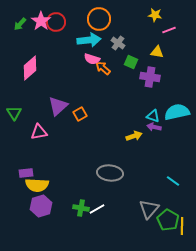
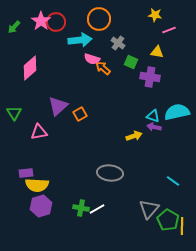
green arrow: moved 6 px left, 3 px down
cyan arrow: moved 9 px left
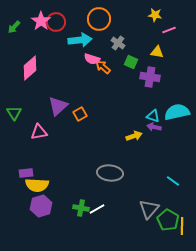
orange arrow: moved 1 px up
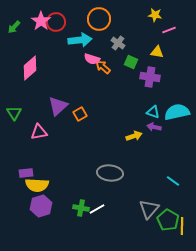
cyan triangle: moved 4 px up
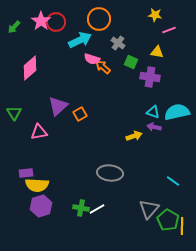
cyan arrow: rotated 20 degrees counterclockwise
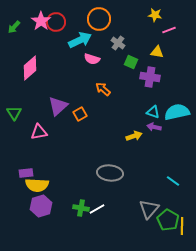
orange arrow: moved 22 px down
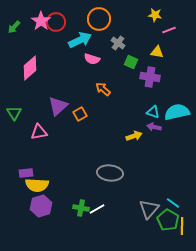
cyan line: moved 22 px down
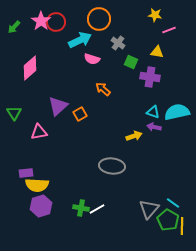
gray ellipse: moved 2 px right, 7 px up
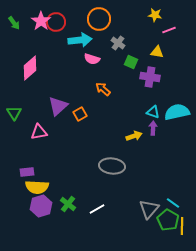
green arrow: moved 4 px up; rotated 80 degrees counterclockwise
cyan arrow: rotated 20 degrees clockwise
purple arrow: moved 1 px left, 1 px down; rotated 80 degrees clockwise
purple rectangle: moved 1 px right, 1 px up
yellow semicircle: moved 2 px down
green cross: moved 13 px left, 4 px up; rotated 28 degrees clockwise
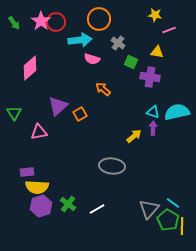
yellow arrow: rotated 21 degrees counterclockwise
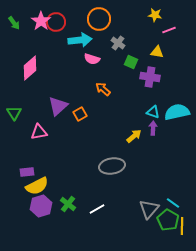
gray ellipse: rotated 15 degrees counterclockwise
yellow semicircle: moved 1 px up; rotated 30 degrees counterclockwise
